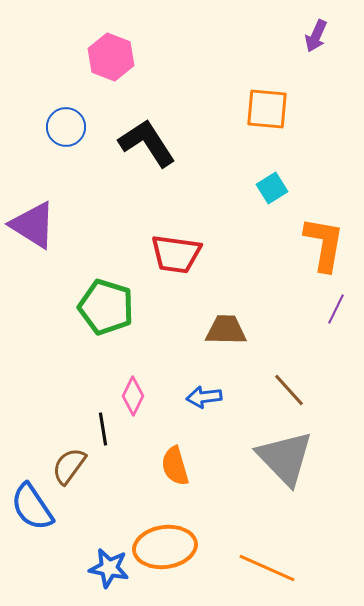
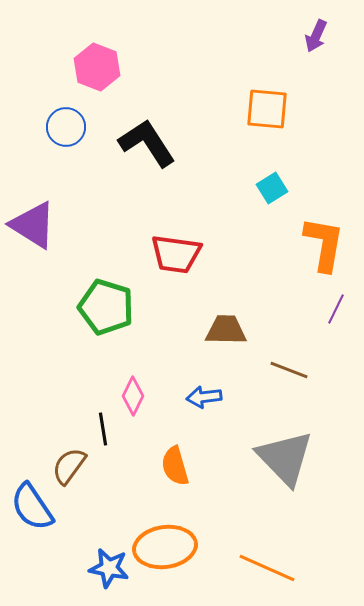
pink hexagon: moved 14 px left, 10 px down
brown line: moved 20 px up; rotated 27 degrees counterclockwise
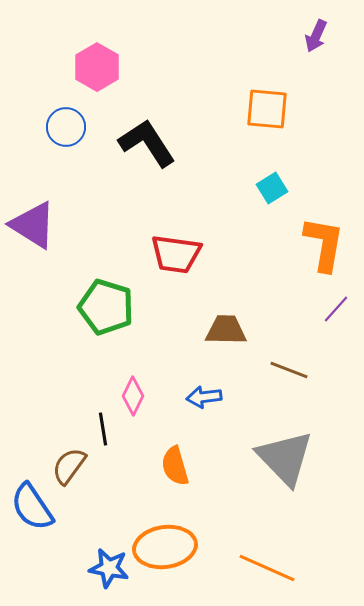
pink hexagon: rotated 9 degrees clockwise
purple line: rotated 16 degrees clockwise
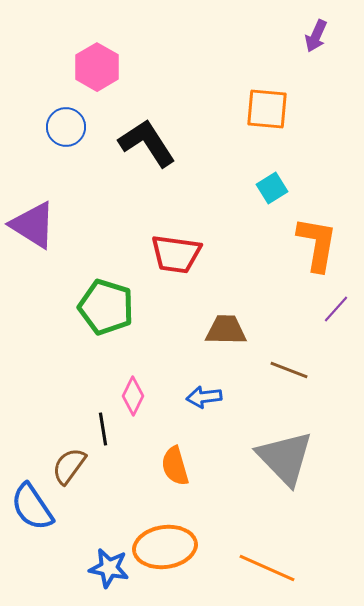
orange L-shape: moved 7 px left
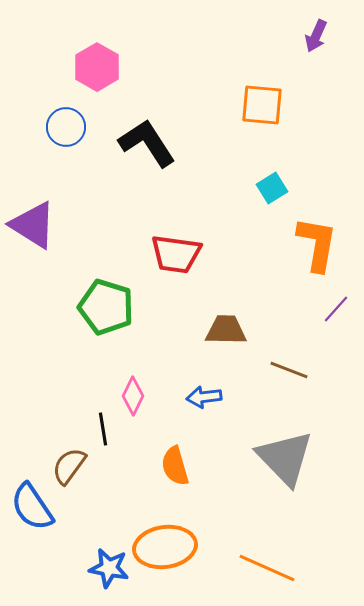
orange square: moved 5 px left, 4 px up
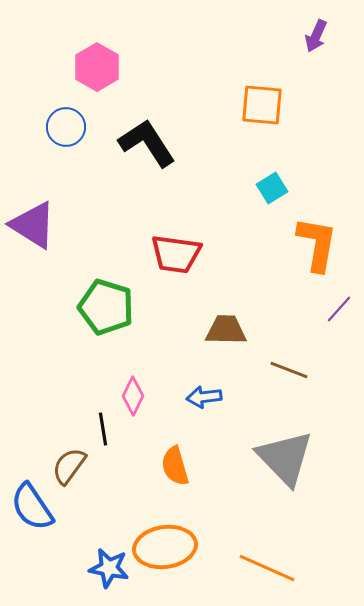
purple line: moved 3 px right
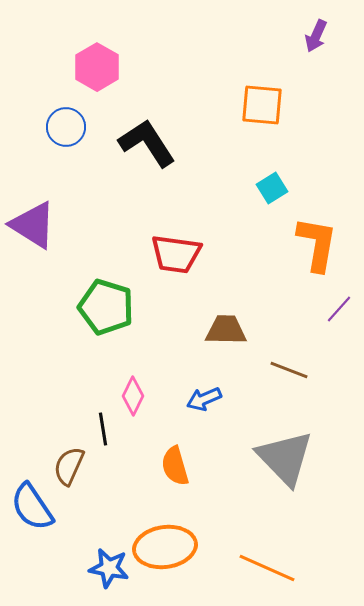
blue arrow: moved 2 px down; rotated 16 degrees counterclockwise
brown semicircle: rotated 12 degrees counterclockwise
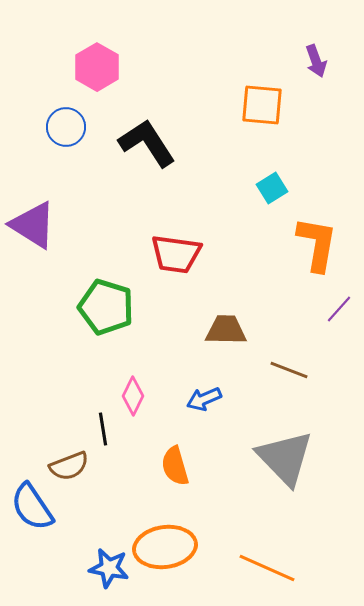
purple arrow: moved 25 px down; rotated 44 degrees counterclockwise
brown semicircle: rotated 135 degrees counterclockwise
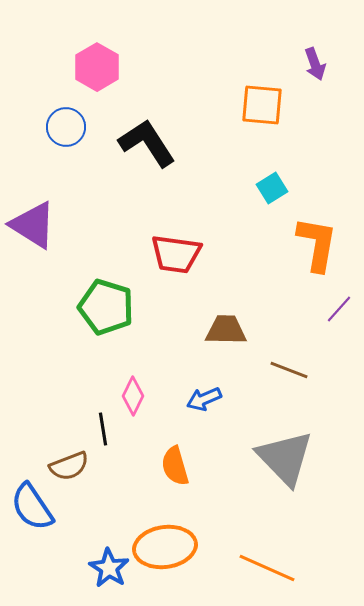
purple arrow: moved 1 px left, 3 px down
blue star: rotated 21 degrees clockwise
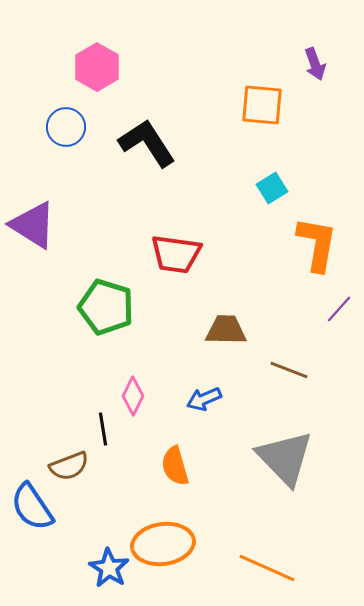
orange ellipse: moved 2 px left, 3 px up
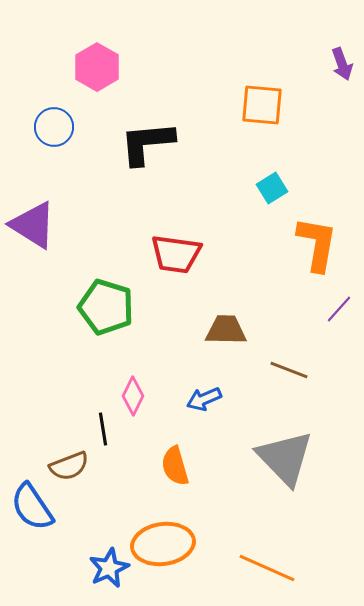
purple arrow: moved 27 px right
blue circle: moved 12 px left
black L-shape: rotated 62 degrees counterclockwise
blue star: rotated 15 degrees clockwise
